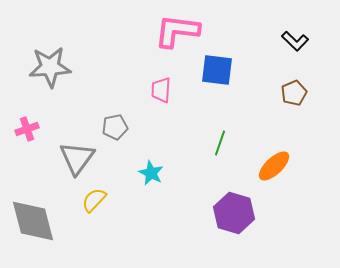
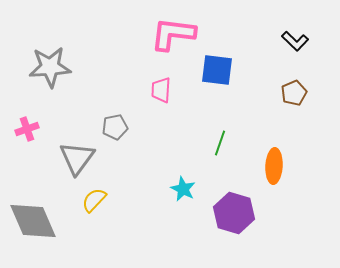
pink L-shape: moved 4 px left, 3 px down
orange ellipse: rotated 44 degrees counterclockwise
cyan star: moved 32 px right, 16 px down
gray diamond: rotated 9 degrees counterclockwise
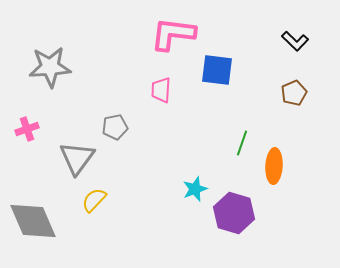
green line: moved 22 px right
cyan star: moved 12 px right; rotated 25 degrees clockwise
